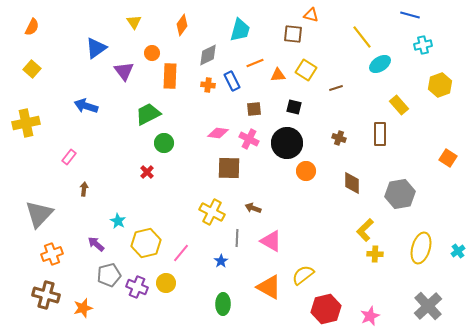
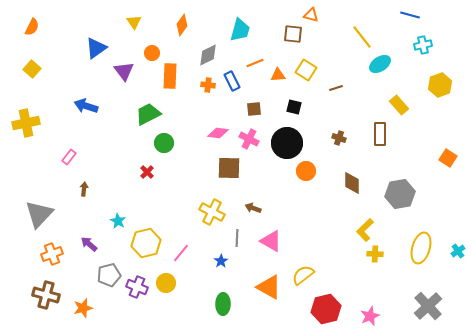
purple arrow at (96, 244): moved 7 px left
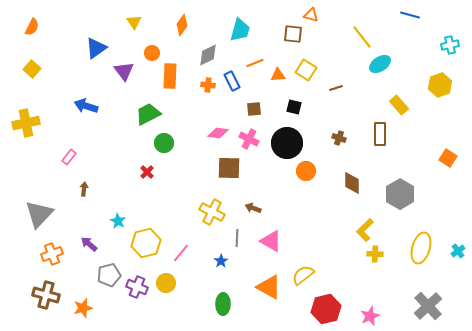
cyan cross at (423, 45): moved 27 px right
gray hexagon at (400, 194): rotated 20 degrees counterclockwise
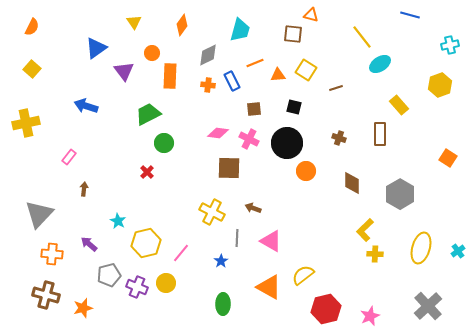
orange cross at (52, 254): rotated 25 degrees clockwise
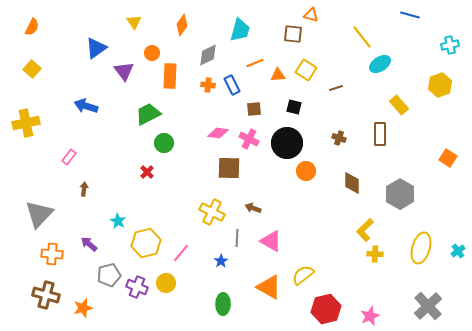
blue rectangle at (232, 81): moved 4 px down
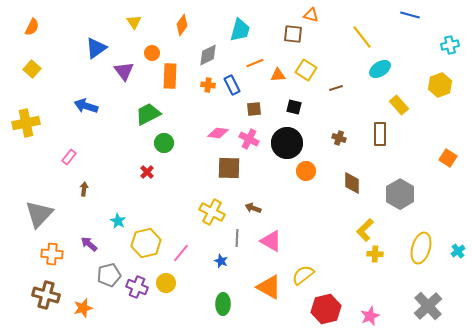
cyan ellipse at (380, 64): moved 5 px down
blue star at (221, 261): rotated 16 degrees counterclockwise
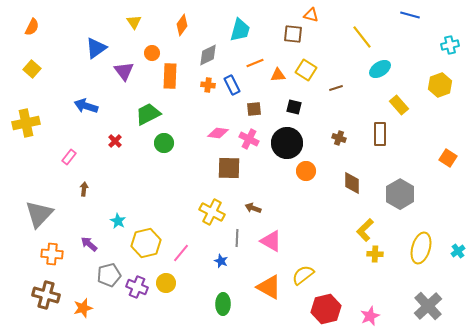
red cross at (147, 172): moved 32 px left, 31 px up
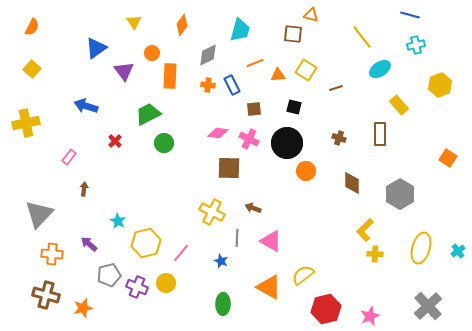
cyan cross at (450, 45): moved 34 px left
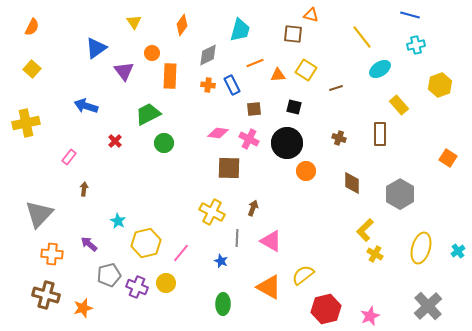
brown arrow at (253, 208): rotated 91 degrees clockwise
yellow cross at (375, 254): rotated 28 degrees clockwise
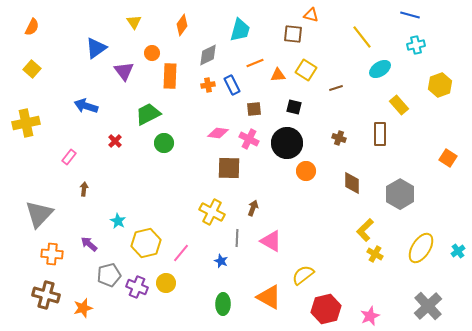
orange cross at (208, 85): rotated 16 degrees counterclockwise
yellow ellipse at (421, 248): rotated 16 degrees clockwise
orange triangle at (269, 287): moved 10 px down
